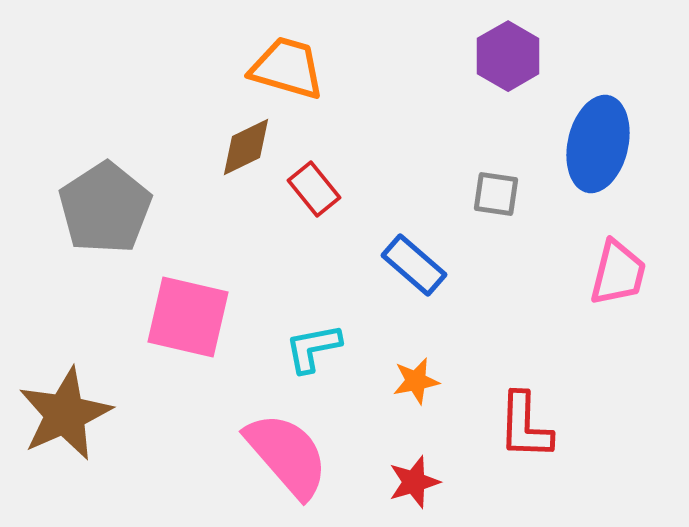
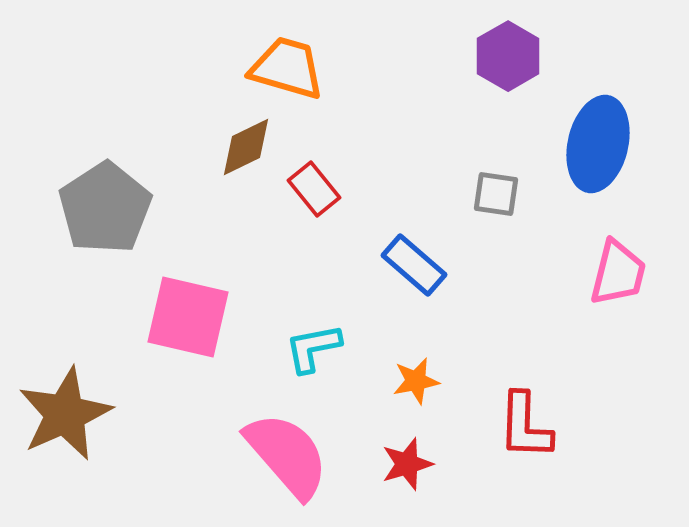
red star: moved 7 px left, 18 px up
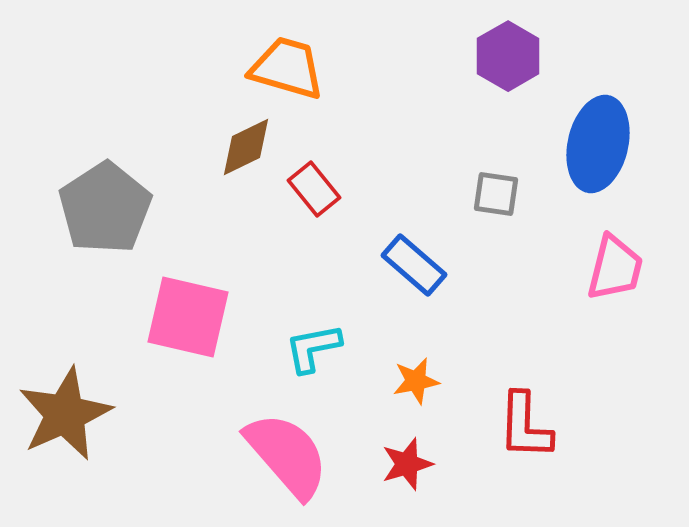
pink trapezoid: moved 3 px left, 5 px up
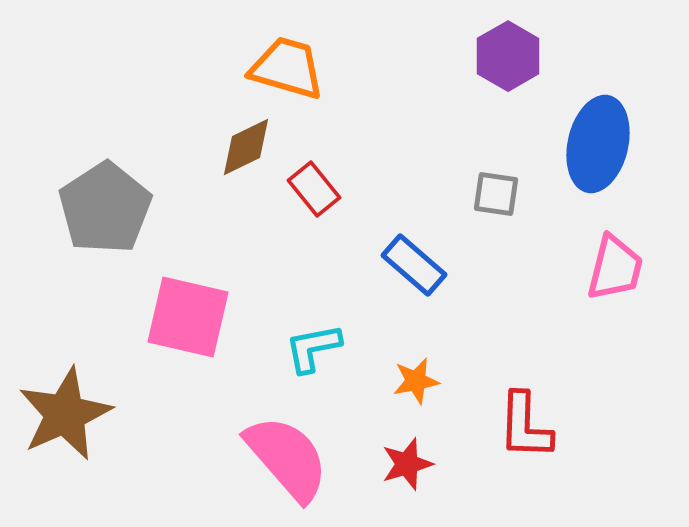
pink semicircle: moved 3 px down
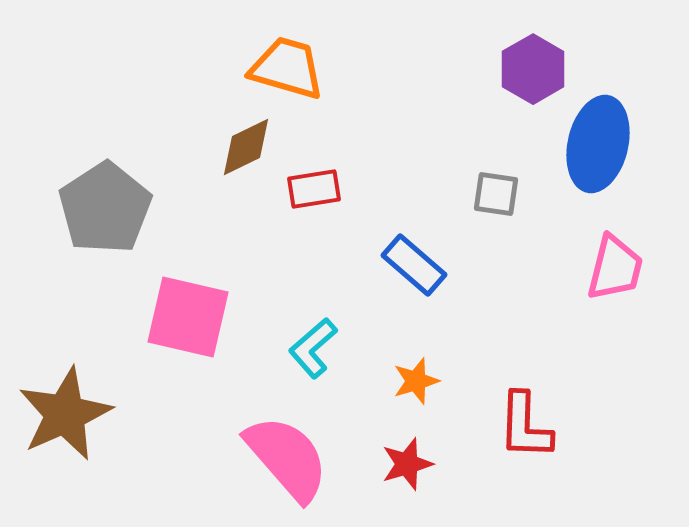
purple hexagon: moved 25 px right, 13 px down
red rectangle: rotated 60 degrees counterclockwise
cyan L-shape: rotated 30 degrees counterclockwise
orange star: rotated 6 degrees counterclockwise
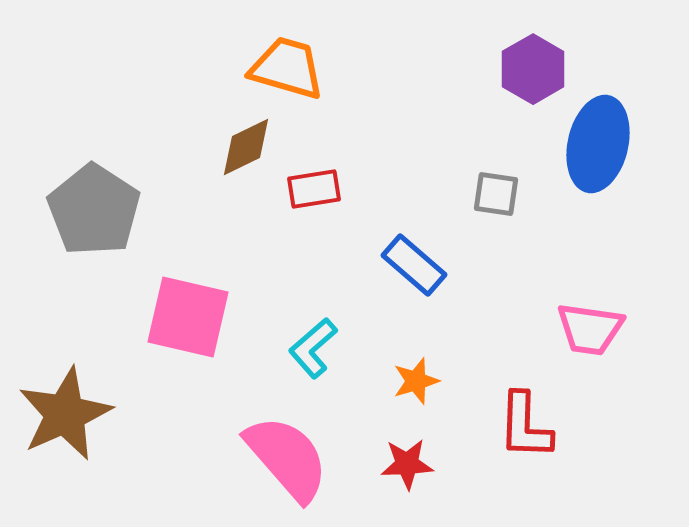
gray pentagon: moved 11 px left, 2 px down; rotated 6 degrees counterclockwise
pink trapezoid: moved 25 px left, 61 px down; rotated 84 degrees clockwise
red star: rotated 14 degrees clockwise
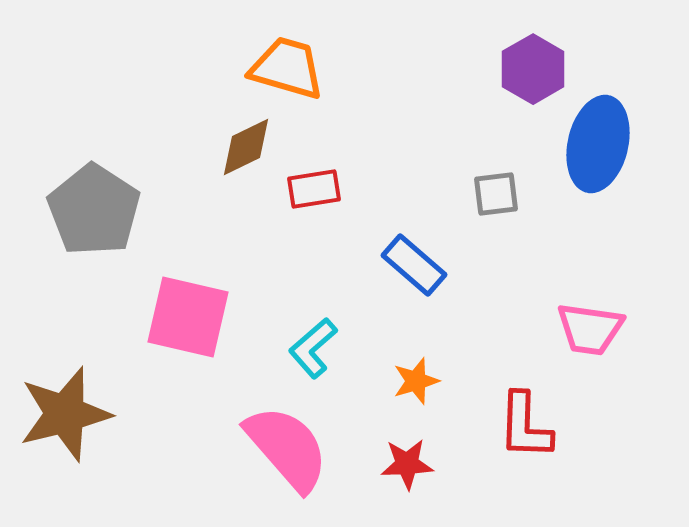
gray square: rotated 15 degrees counterclockwise
brown star: rotated 10 degrees clockwise
pink semicircle: moved 10 px up
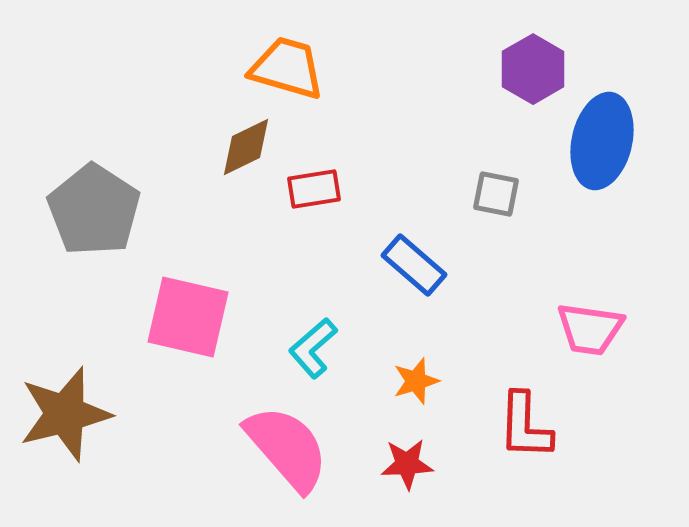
blue ellipse: moved 4 px right, 3 px up
gray square: rotated 18 degrees clockwise
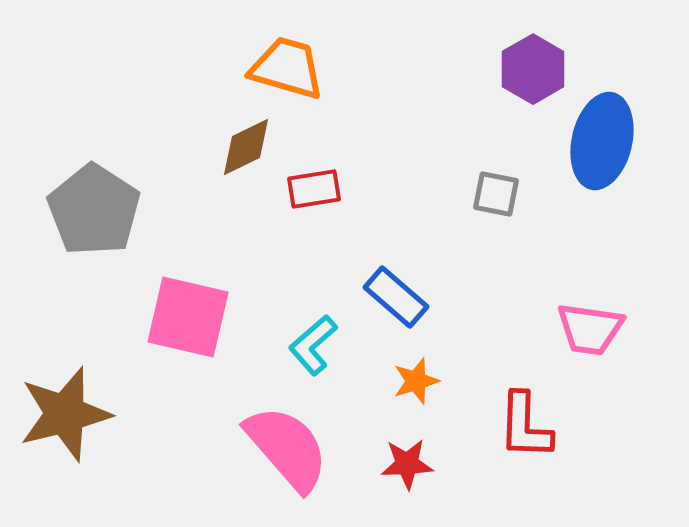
blue rectangle: moved 18 px left, 32 px down
cyan L-shape: moved 3 px up
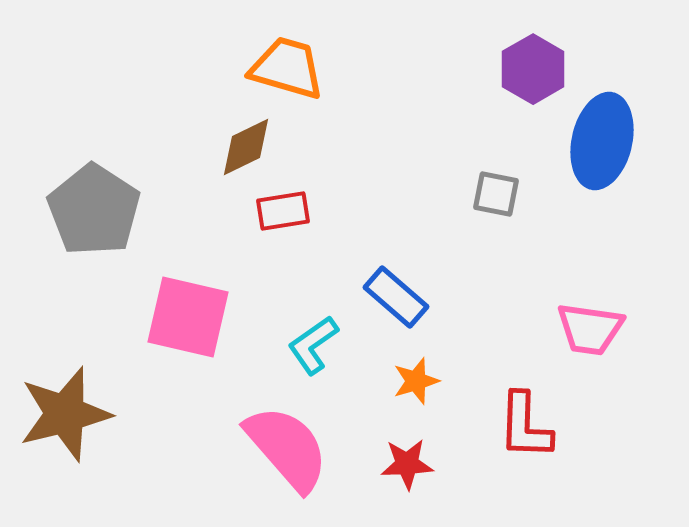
red rectangle: moved 31 px left, 22 px down
cyan L-shape: rotated 6 degrees clockwise
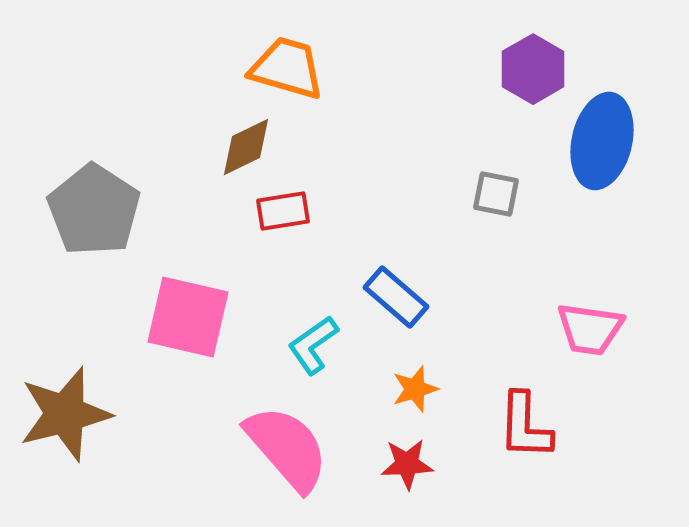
orange star: moved 1 px left, 8 px down
